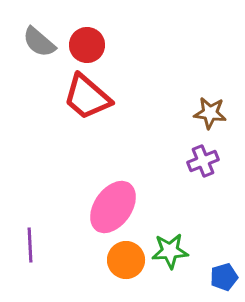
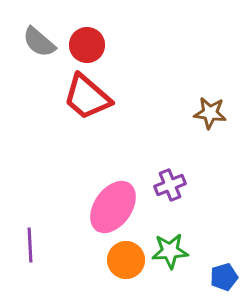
purple cross: moved 33 px left, 24 px down
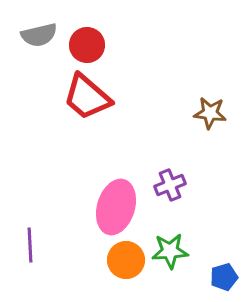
gray semicircle: moved 7 px up; rotated 54 degrees counterclockwise
pink ellipse: moved 3 px right; rotated 18 degrees counterclockwise
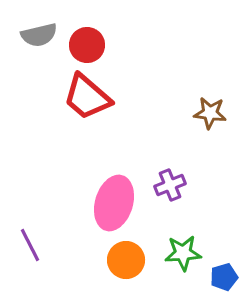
pink ellipse: moved 2 px left, 4 px up
purple line: rotated 24 degrees counterclockwise
green star: moved 13 px right, 2 px down
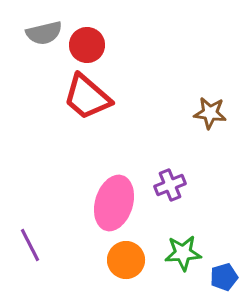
gray semicircle: moved 5 px right, 2 px up
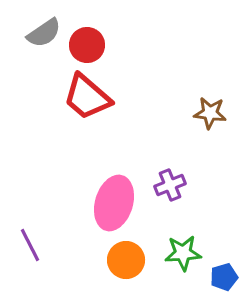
gray semicircle: rotated 21 degrees counterclockwise
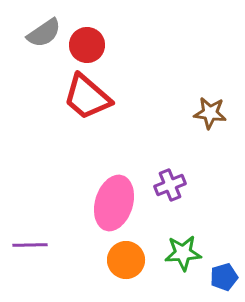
purple line: rotated 64 degrees counterclockwise
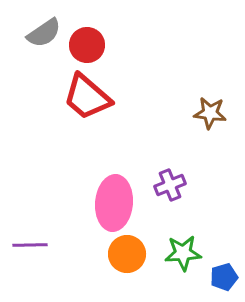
pink ellipse: rotated 12 degrees counterclockwise
orange circle: moved 1 px right, 6 px up
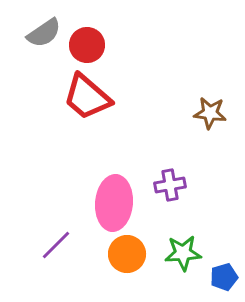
purple cross: rotated 12 degrees clockwise
purple line: moved 26 px right; rotated 44 degrees counterclockwise
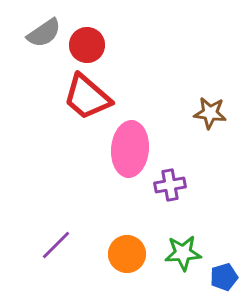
pink ellipse: moved 16 px right, 54 px up
